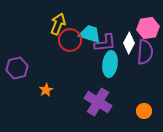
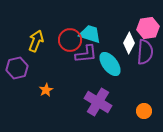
yellow arrow: moved 22 px left, 17 px down
purple L-shape: moved 19 px left, 11 px down
cyan ellipse: rotated 45 degrees counterclockwise
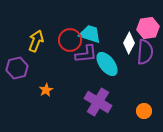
cyan ellipse: moved 3 px left
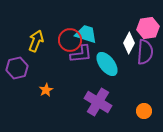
cyan trapezoid: moved 4 px left
purple L-shape: moved 5 px left
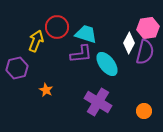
red circle: moved 13 px left, 13 px up
purple semicircle: rotated 10 degrees clockwise
orange star: rotated 16 degrees counterclockwise
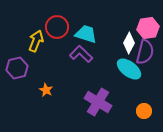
purple L-shape: rotated 130 degrees counterclockwise
cyan ellipse: moved 22 px right, 5 px down; rotated 15 degrees counterclockwise
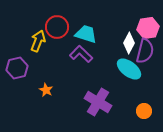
yellow arrow: moved 2 px right
purple semicircle: moved 1 px up
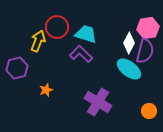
orange star: rotated 24 degrees clockwise
orange circle: moved 5 px right
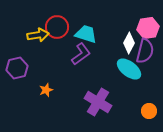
yellow arrow: moved 6 px up; rotated 60 degrees clockwise
purple L-shape: rotated 100 degrees clockwise
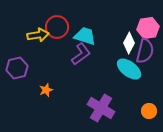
cyan trapezoid: moved 1 px left, 2 px down
purple cross: moved 3 px right, 6 px down
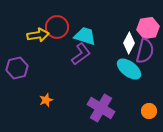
orange star: moved 10 px down
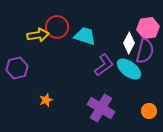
purple L-shape: moved 23 px right, 11 px down
